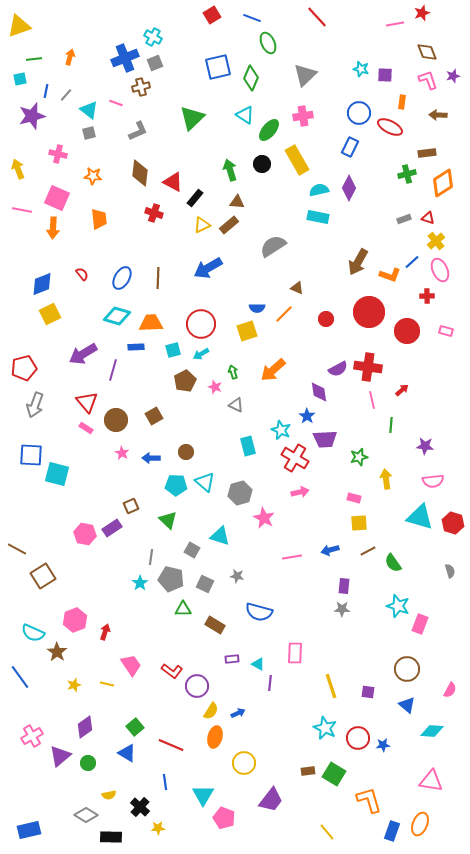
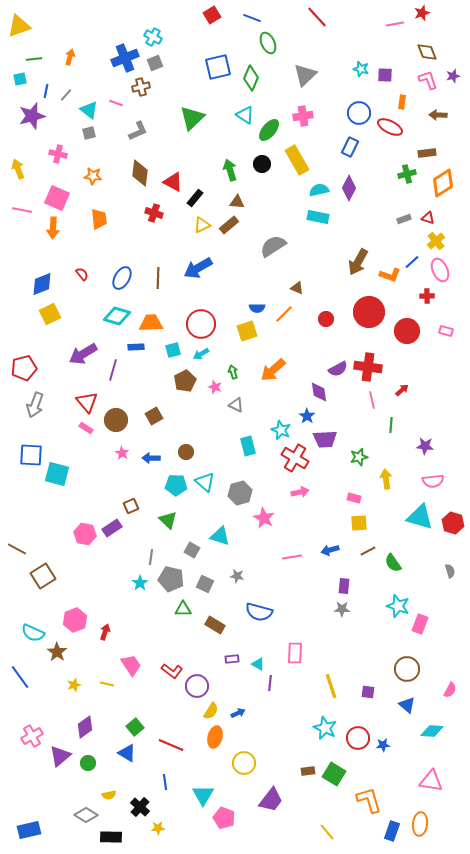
blue arrow at (208, 268): moved 10 px left
orange ellipse at (420, 824): rotated 15 degrees counterclockwise
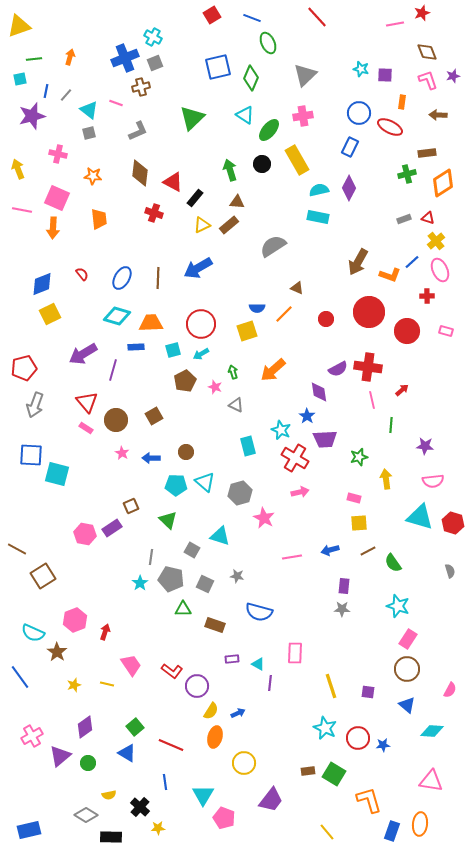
pink rectangle at (420, 624): moved 12 px left, 15 px down; rotated 12 degrees clockwise
brown rectangle at (215, 625): rotated 12 degrees counterclockwise
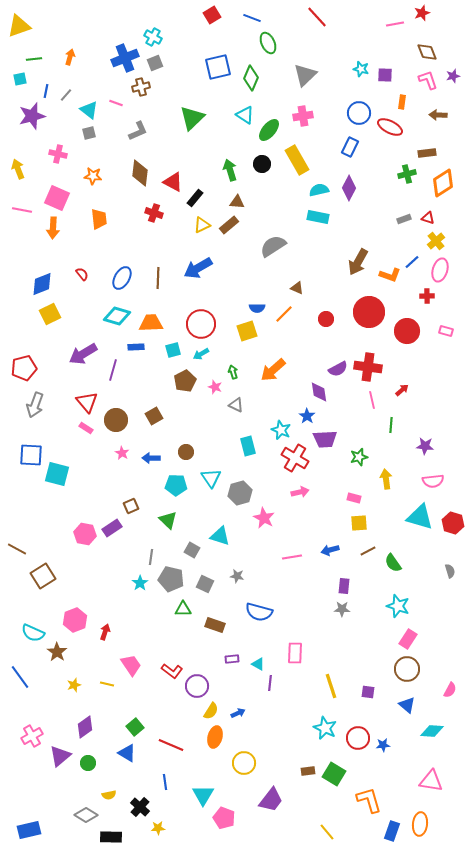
pink ellipse at (440, 270): rotated 40 degrees clockwise
cyan triangle at (205, 482): moved 6 px right, 4 px up; rotated 15 degrees clockwise
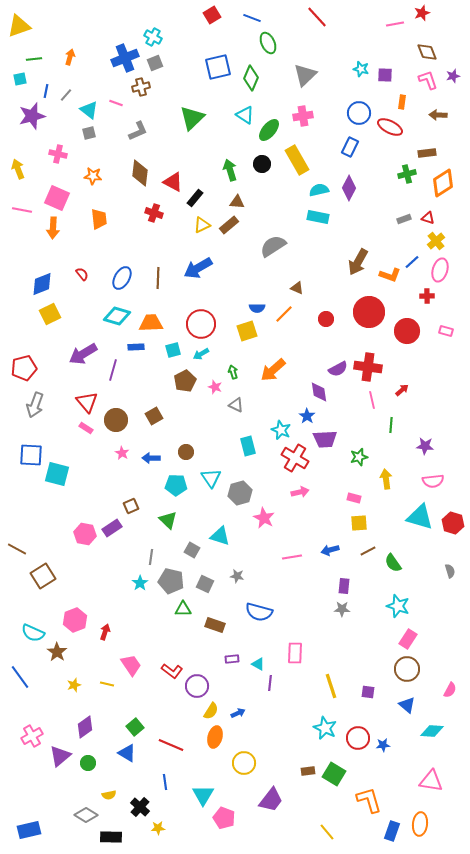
gray pentagon at (171, 579): moved 2 px down
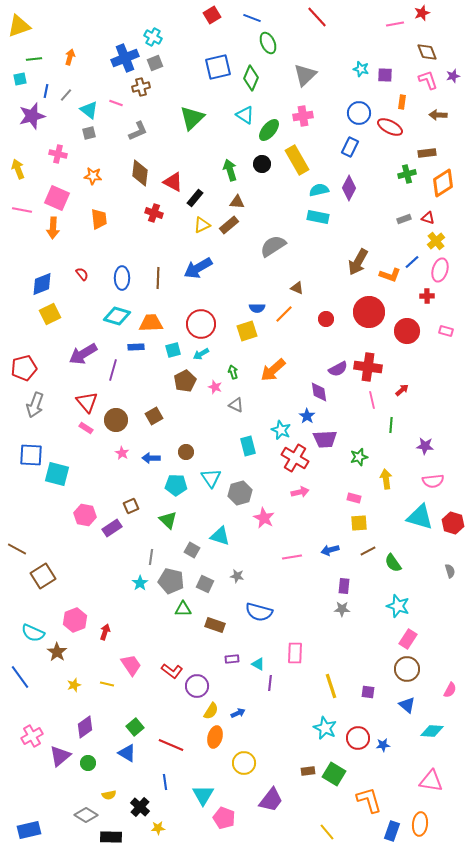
blue ellipse at (122, 278): rotated 30 degrees counterclockwise
pink hexagon at (85, 534): moved 19 px up
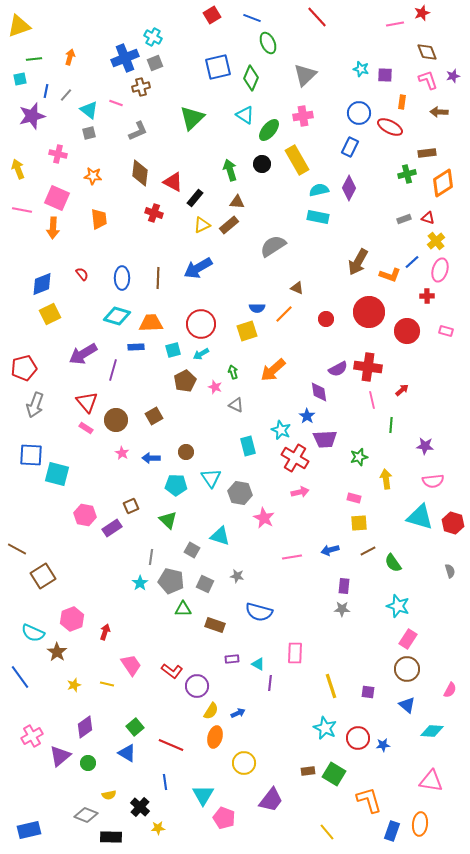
brown arrow at (438, 115): moved 1 px right, 3 px up
gray hexagon at (240, 493): rotated 25 degrees clockwise
pink hexagon at (75, 620): moved 3 px left, 1 px up
gray diamond at (86, 815): rotated 10 degrees counterclockwise
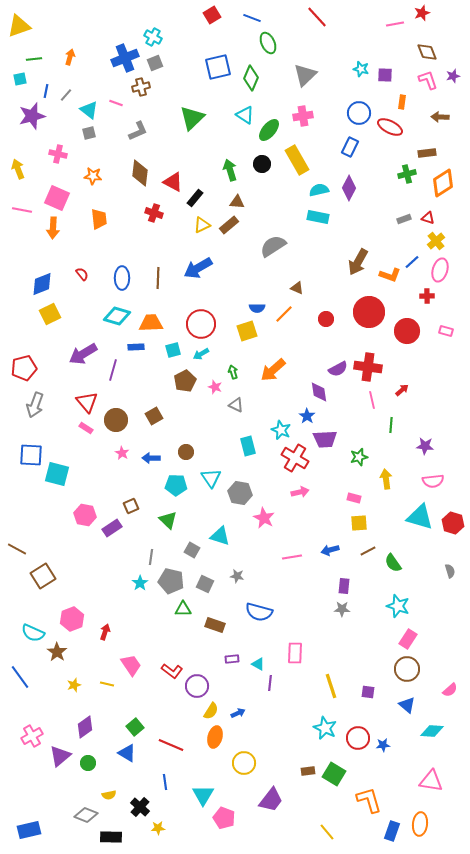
brown arrow at (439, 112): moved 1 px right, 5 px down
pink semicircle at (450, 690): rotated 21 degrees clockwise
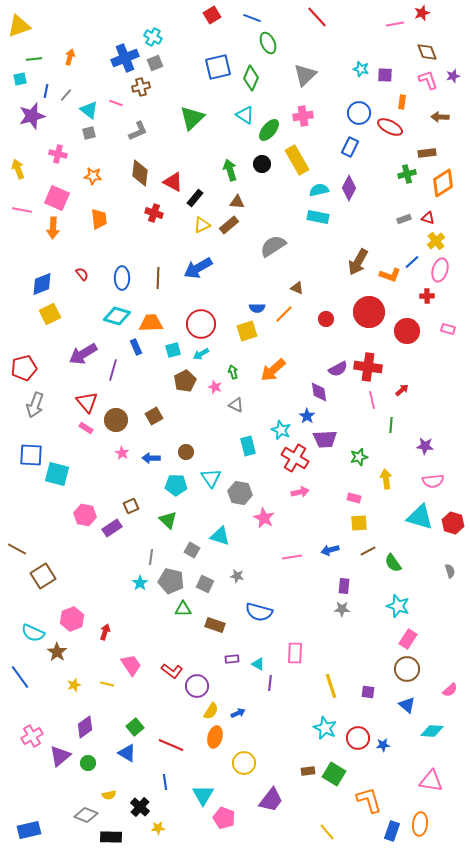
pink rectangle at (446, 331): moved 2 px right, 2 px up
blue rectangle at (136, 347): rotated 70 degrees clockwise
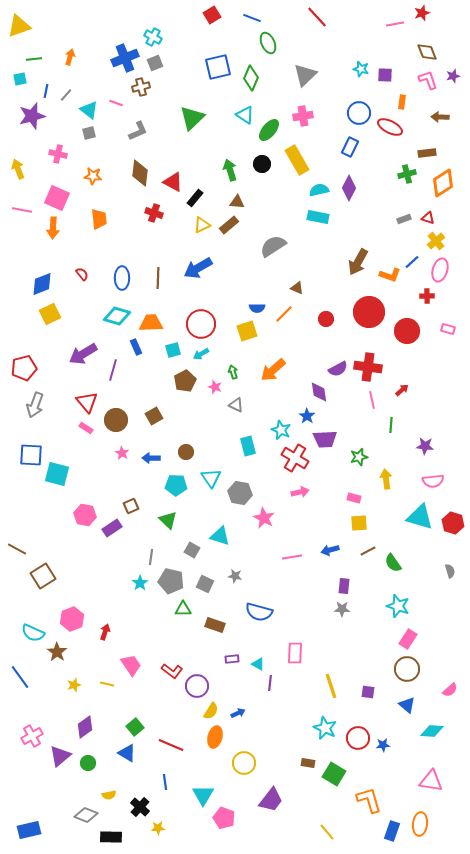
gray star at (237, 576): moved 2 px left
brown rectangle at (308, 771): moved 8 px up; rotated 16 degrees clockwise
